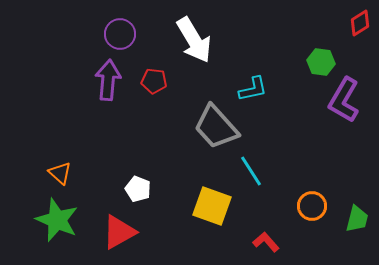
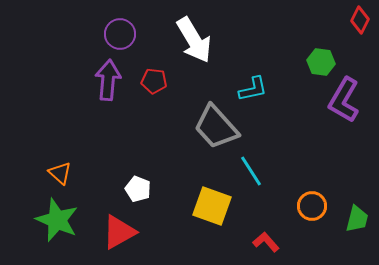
red diamond: moved 3 px up; rotated 32 degrees counterclockwise
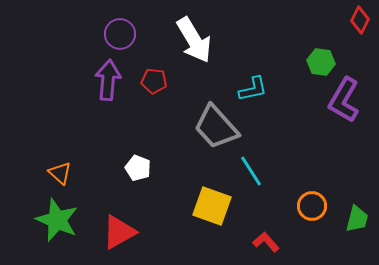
white pentagon: moved 21 px up
